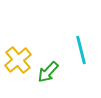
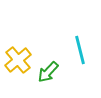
cyan line: moved 1 px left
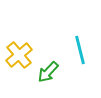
yellow cross: moved 1 px right, 5 px up
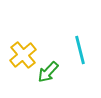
yellow cross: moved 4 px right
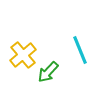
cyan line: rotated 8 degrees counterclockwise
